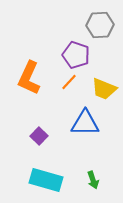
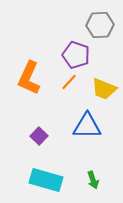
blue triangle: moved 2 px right, 3 px down
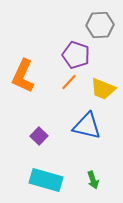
orange L-shape: moved 6 px left, 2 px up
yellow trapezoid: moved 1 px left
blue triangle: rotated 12 degrees clockwise
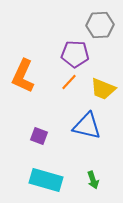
purple pentagon: moved 1 px left, 1 px up; rotated 16 degrees counterclockwise
purple square: rotated 24 degrees counterclockwise
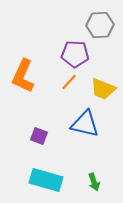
blue triangle: moved 2 px left, 2 px up
green arrow: moved 1 px right, 2 px down
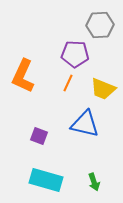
orange line: moved 1 px left, 1 px down; rotated 18 degrees counterclockwise
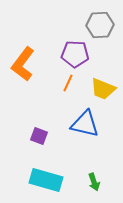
orange L-shape: moved 12 px up; rotated 12 degrees clockwise
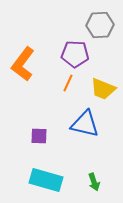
purple square: rotated 18 degrees counterclockwise
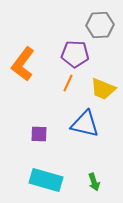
purple square: moved 2 px up
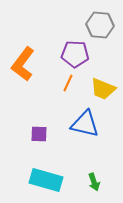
gray hexagon: rotated 8 degrees clockwise
